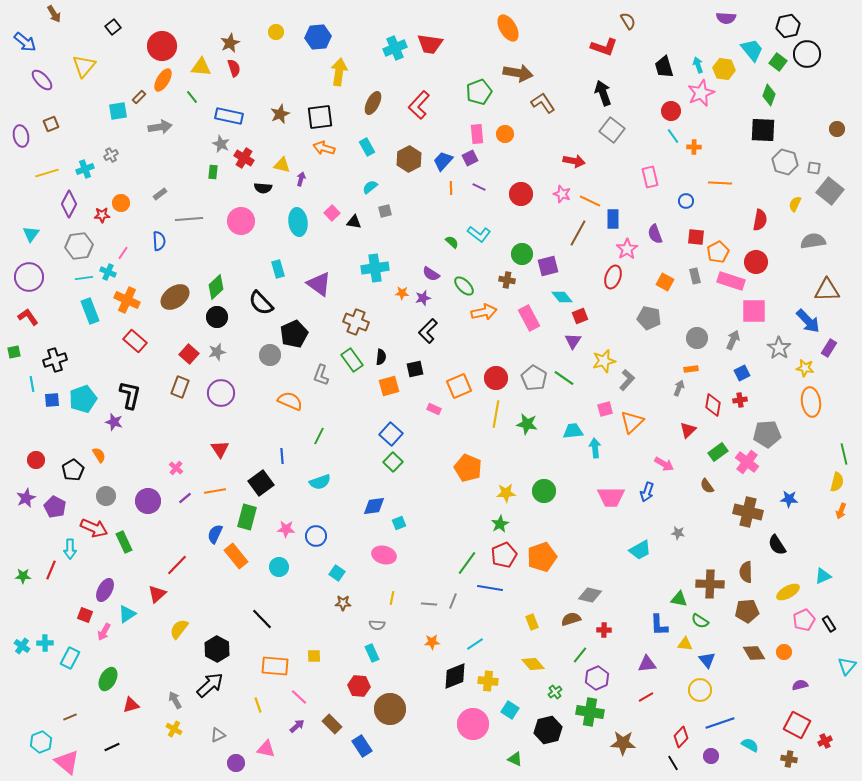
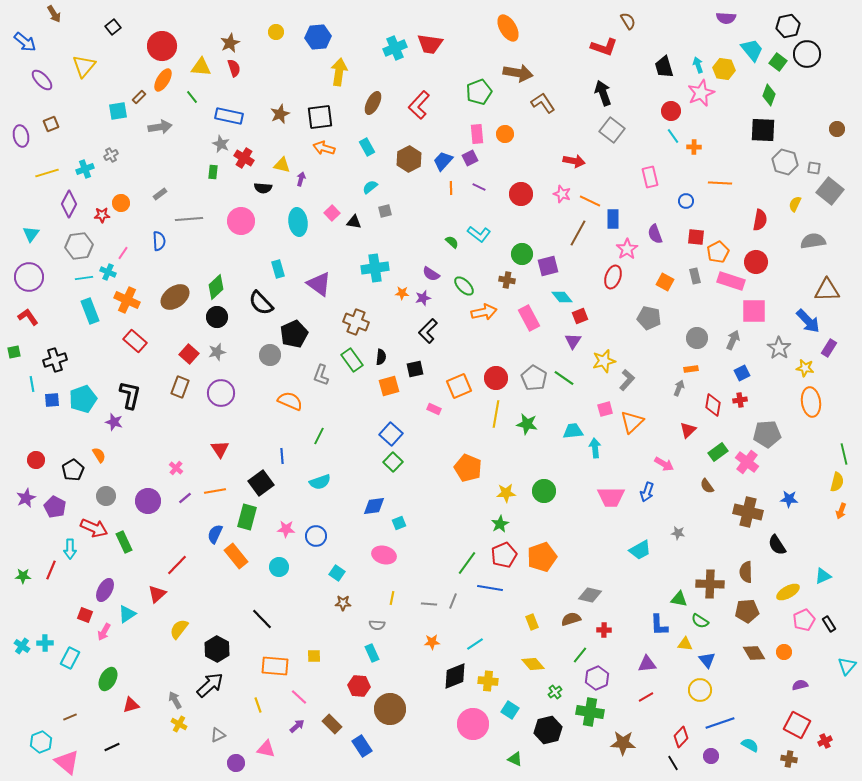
yellow cross at (174, 729): moved 5 px right, 5 px up
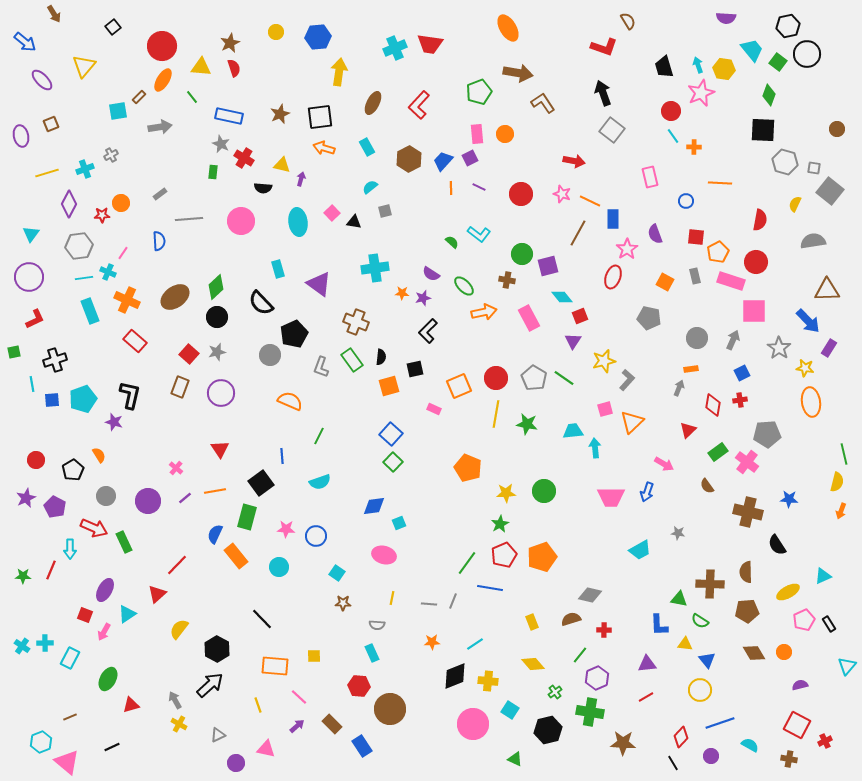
red L-shape at (28, 317): moved 7 px right, 2 px down; rotated 100 degrees clockwise
gray L-shape at (321, 375): moved 8 px up
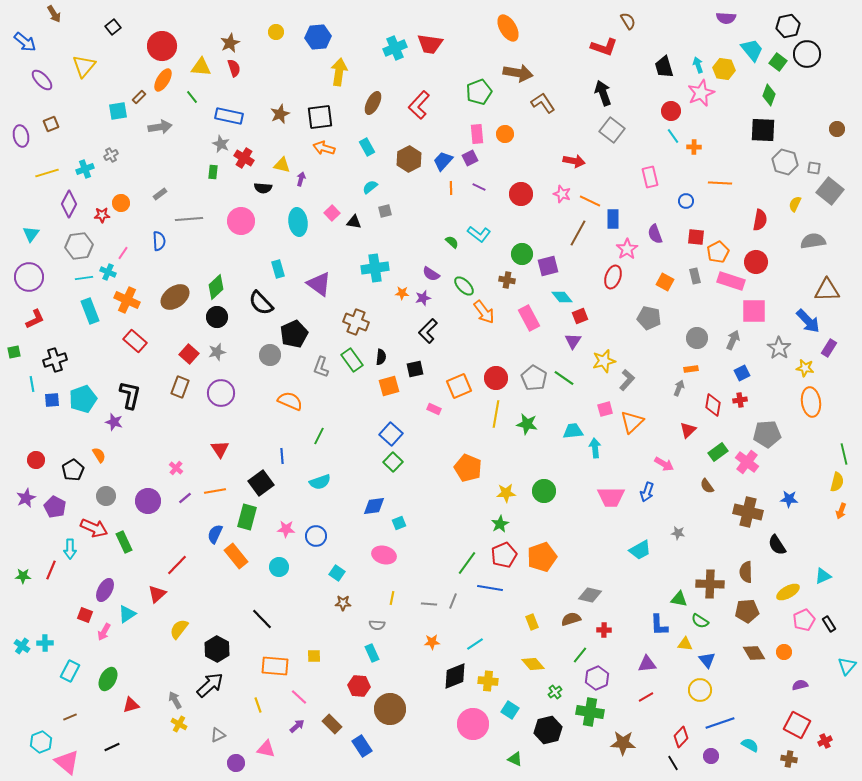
orange arrow at (484, 312): rotated 65 degrees clockwise
cyan rectangle at (70, 658): moved 13 px down
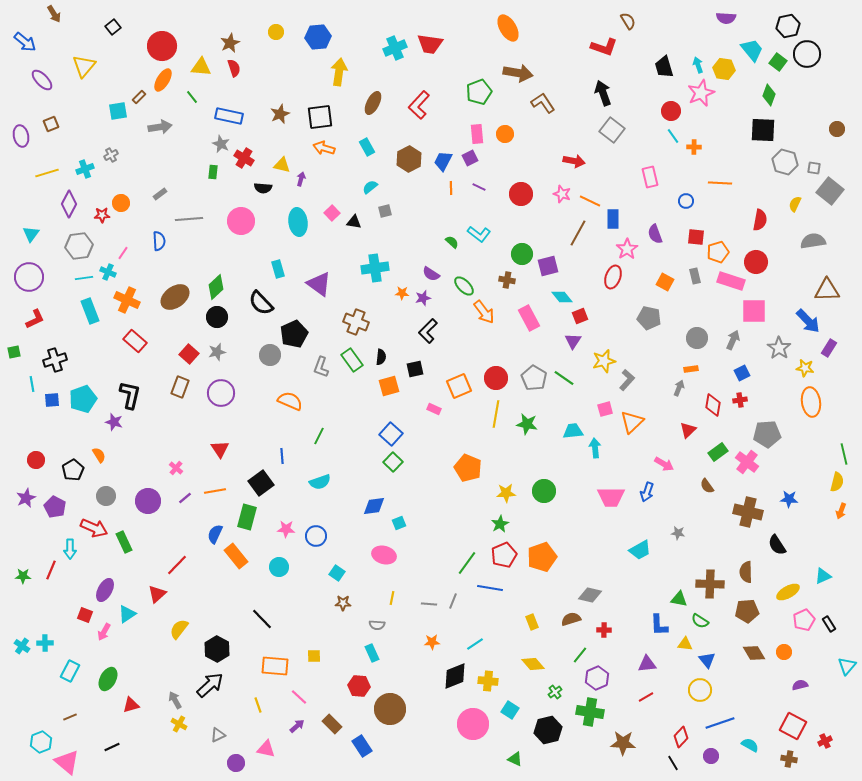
blue trapezoid at (443, 161): rotated 15 degrees counterclockwise
orange pentagon at (718, 252): rotated 10 degrees clockwise
red square at (797, 725): moved 4 px left, 1 px down
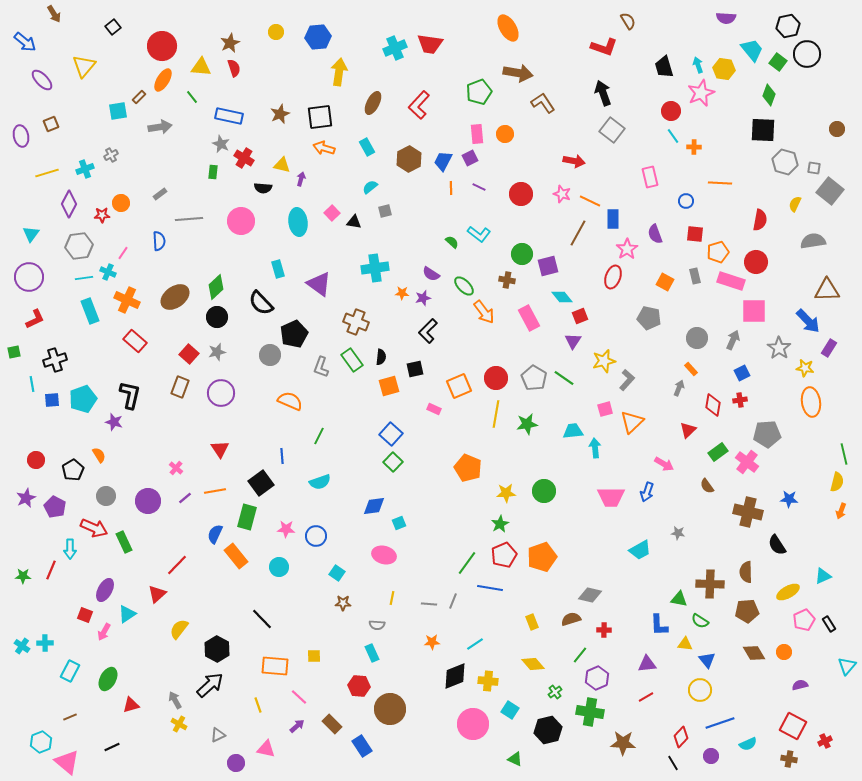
red square at (696, 237): moved 1 px left, 3 px up
orange rectangle at (691, 369): rotated 56 degrees clockwise
green star at (527, 424): rotated 20 degrees counterclockwise
cyan semicircle at (750, 745): moved 2 px left, 1 px up; rotated 126 degrees clockwise
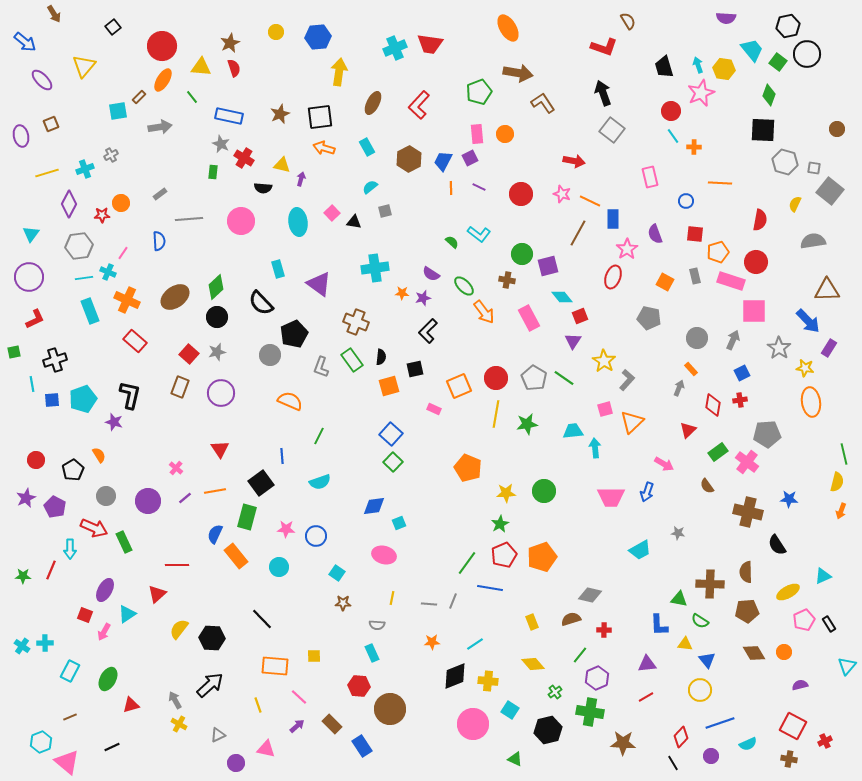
yellow star at (604, 361): rotated 25 degrees counterclockwise
red line at (177, 565): rotated 45 degrees clockwise
black hexagon at (217, 649): moved 5 px left, 11 px up; rotated 25 degrees counterclockwise
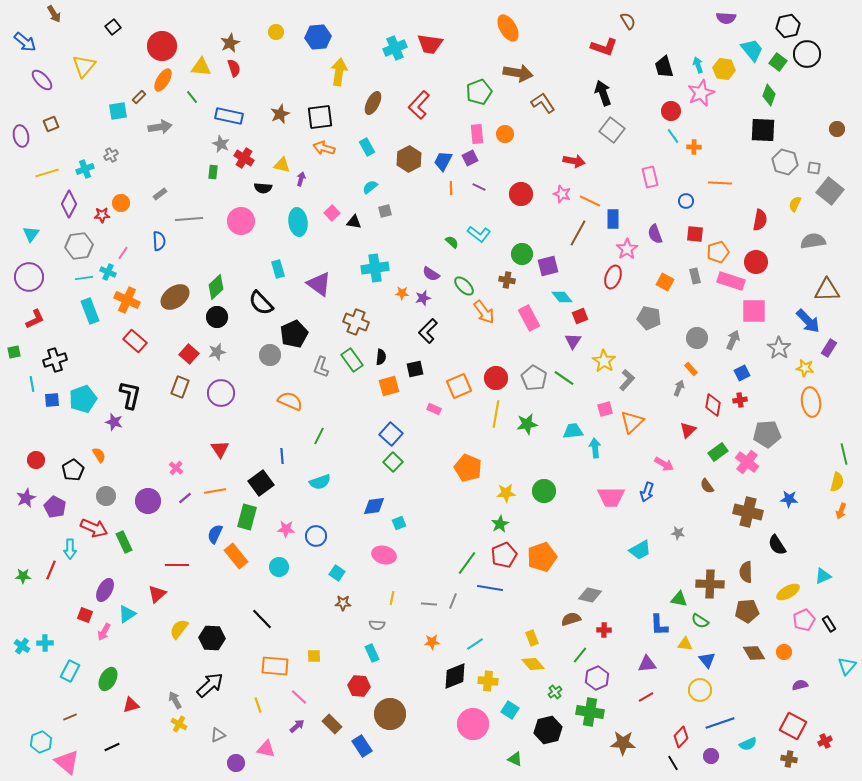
yellow rectangle at (532, 622): moved 16 px down
brown circle at (390, 709): moved 5 px down
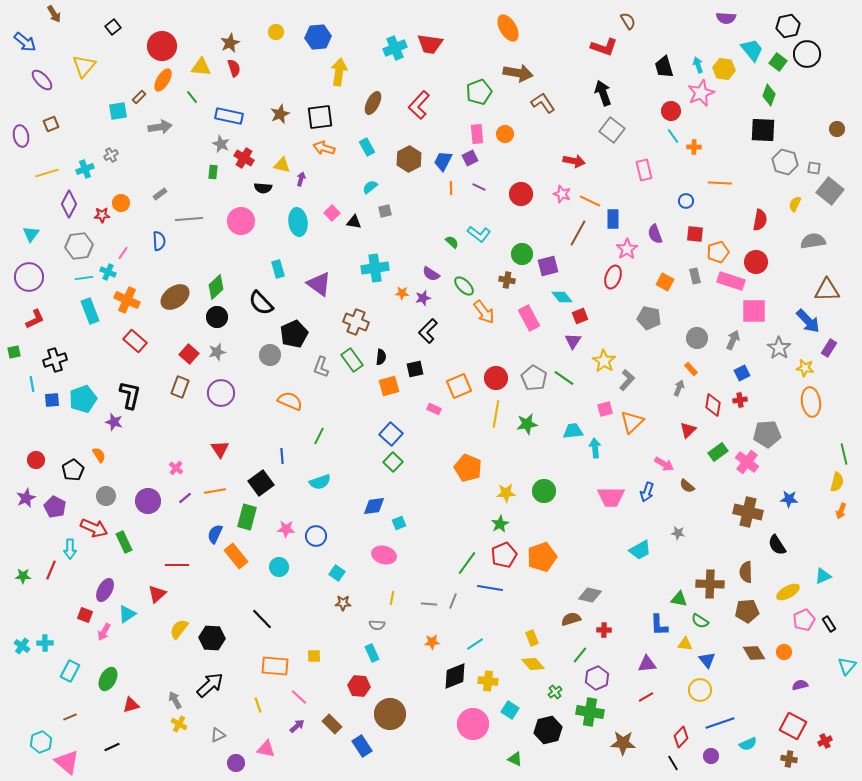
pink rectangle at (650, 177): moved 6 px left, 7 px up
brown semicircle at (707, 486): moved 20 px left; rotated 14 degrees counterclockwise
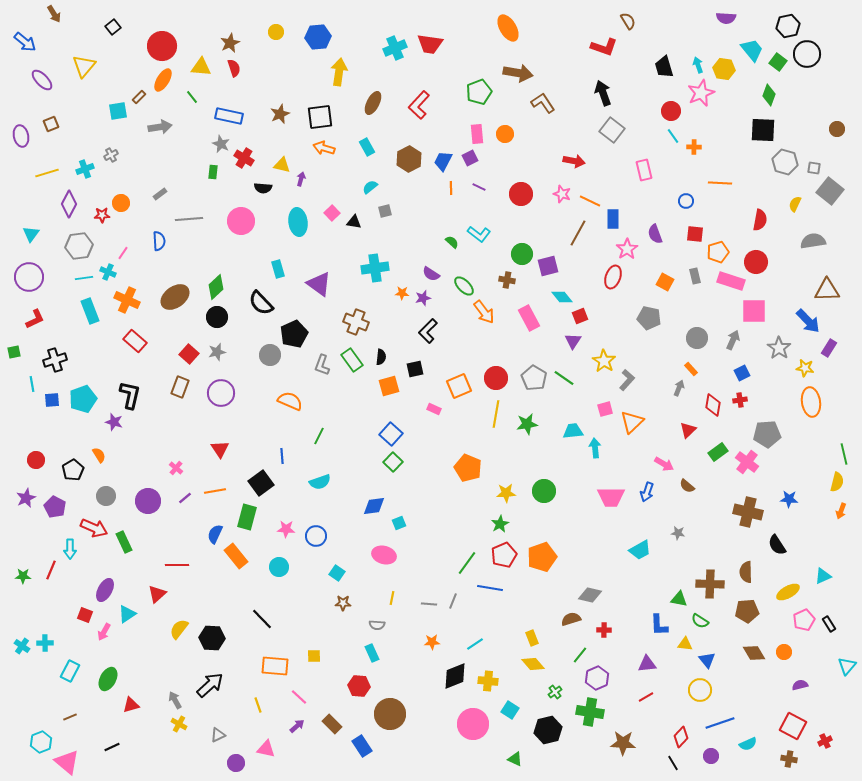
gray L-shape at (321, 367): moved 1 px right, 2 px up
